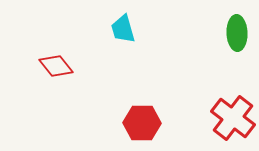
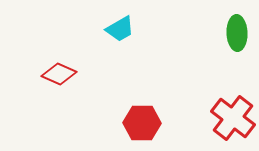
cyan trapezoid: moved 3 px left; rotated 104 degrees counterclockwise
red diamond: moved 3 px right, 8 px down; rotated 28 degrees counterclockwise
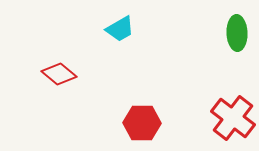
red diamond: rotated 16 degrees clockwise
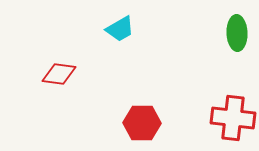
red diamond: rotated 32 degrees counterclockwise
red cross: rotated 30 degrees counterclockwise
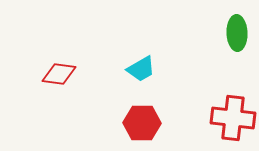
cyan trapezoid: moved 21 px right, 40 px down
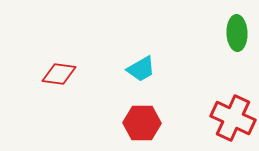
red cross: rotated 18 degrees clockwise
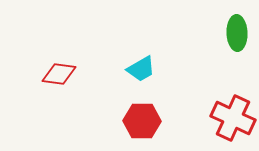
red hexagon: moved 2 px up
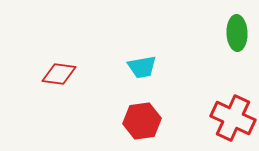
cyan trapezoid: moved 1 px right, 2 px up; rotated 20 degrees clockwise
red hexagon: rotated 9 degrees counterclockwise
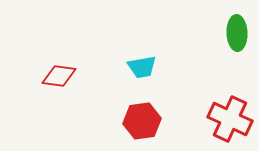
red diamond: moved 2 px down
red cross: moved 3 px left, 1 px down
